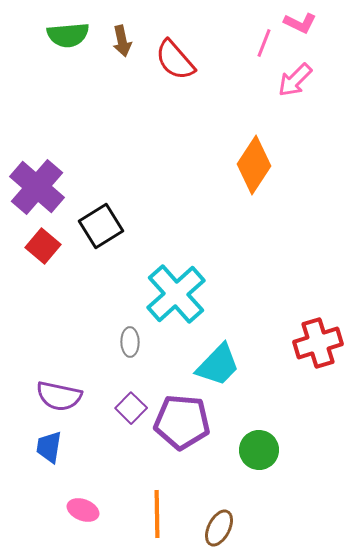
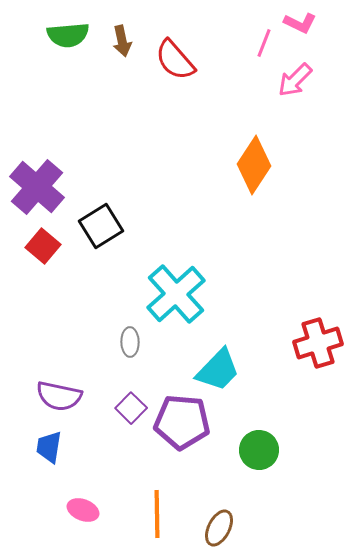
cyan trapezoid: moved 5 px down
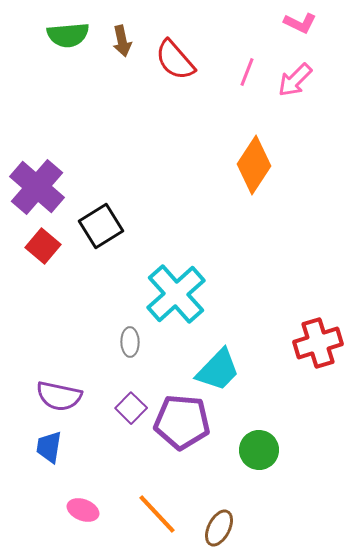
pink line: moved 17 px left, 29 px down
orange line: rotated 42 degrees counterclockwise
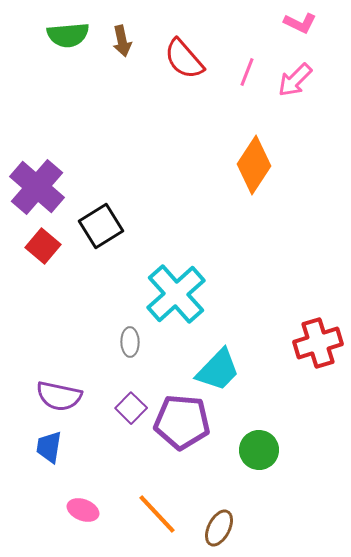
red semicircle: moved 9 px right, 1 px up
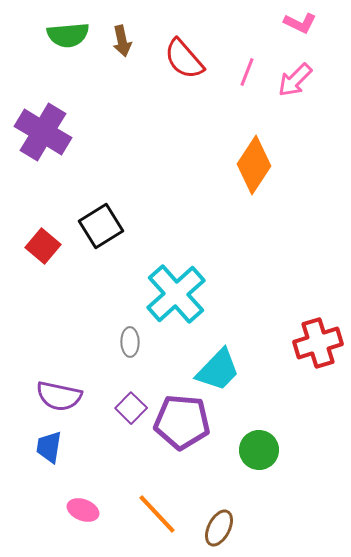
purple cross: moved 6 px right, 55 px up; rotated 10 degrees counterclockwise
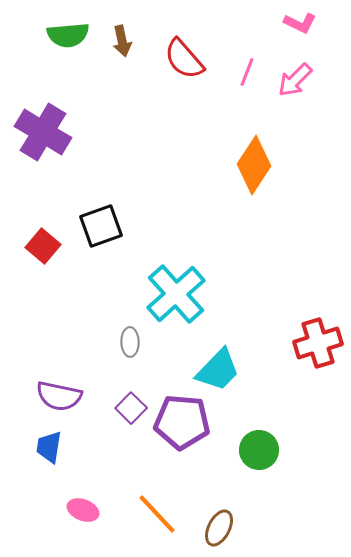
black square: rotated 12 degrees clockwise
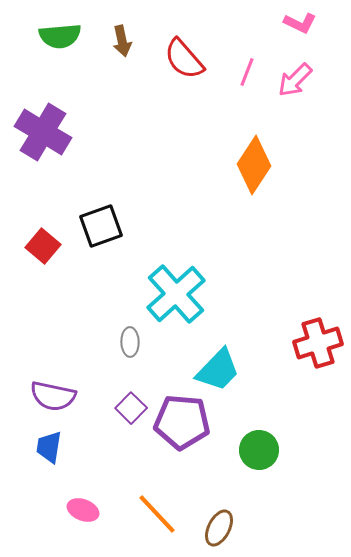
green semicircle: moved 8 px left, 1 px down
purple semicircle: moved 6 px left
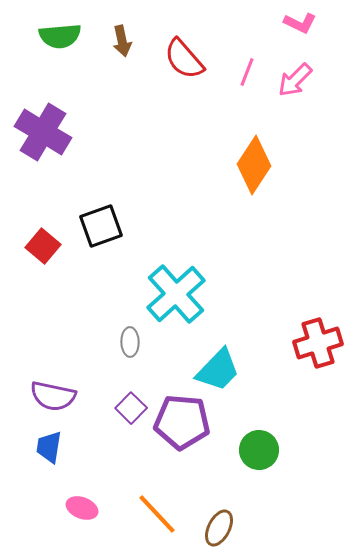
pink ellipse: moved 1 px left, 2 px up
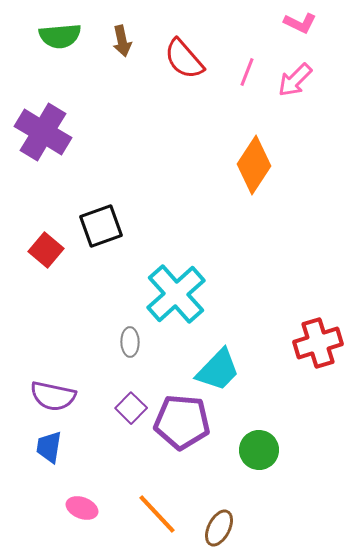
red square: moved 3 px right, 4 px down
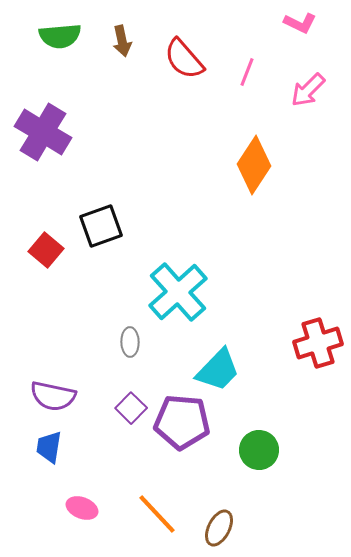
pink arrow: moved 13 px right, 10 px down
cyan cross: moved 2 px right, 2 px up
